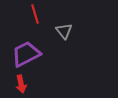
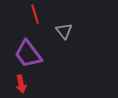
purple trapezoid: moved 2 px right; rotated 100 degrees counterclockwise
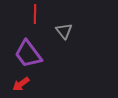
red line: rotated 18 degrees clockwise
red arrow: rotated 66 degrees clockwise
